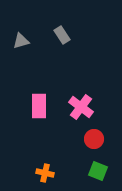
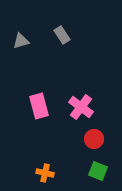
pink rectangle: rotated 15 degrees counterclockwise
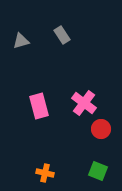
pink cross: moved 3 px right, 4 px up
red circle: moved 7 px right, 10 px up
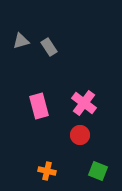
gray rectangle: moved 13 px left, 12 px down
red circle: moved 21 px left, 6 px down
orange cross: moved 2 px right, 2 px up
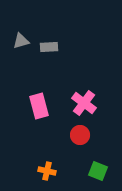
gray rectangle: rotated 60 degrees counterclockwise
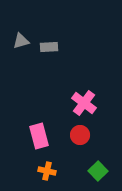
pink rectangle: moved 30 px down
green square: rotated 24 degrees clockwise
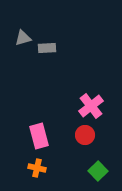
gray triangle: moved 2 px right, 3 px up
gray rectangle: moved 2 px left, 1 px down
pink cross: moved 7 px right, 3 px down; rotated 15 degrees clockwise
red circle: moved 5 px right
orange cross: moved 10 px left, 3 px up
